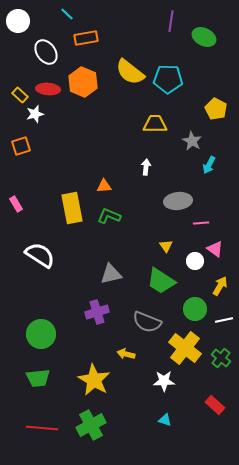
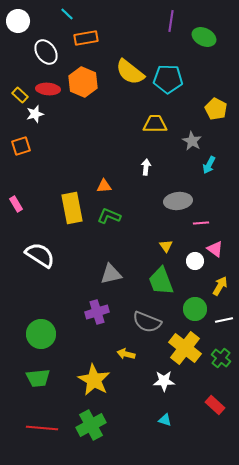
green trapezoid at (161, 281): rotated 36 degrees clockwise
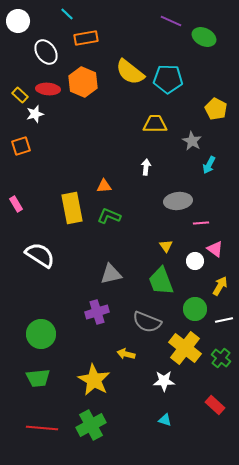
purple line at (171, 21): rotated 75 degrees counterclockwise
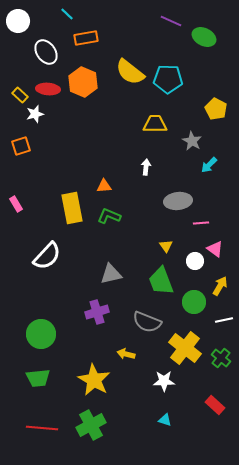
cyan arrow at (209, 165): rotated 18 degrees clockwise
white semicircle at (40, 255): moved 7 px right, 1 px down; rotated 100 degrees clockwise
green circle at (195, 309): moved 1 px left, 7 px up
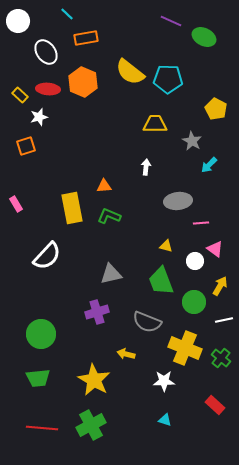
white star at (35, 114): moved 4 px right, 3 px down
orange square at (21, 146): moved 5 px right
yellow triangle at (166, 246): rotated 40 degrees counterclockwise
yellow cross at (185, 348): rotated 16 degrees counterclockwise
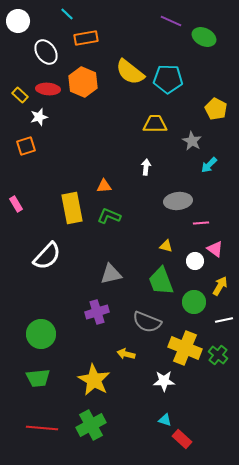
green cross at (221, 358): moved 3 px left, 3 px up
red rectangle at (215, 405): moved 33 px left, 34 px down
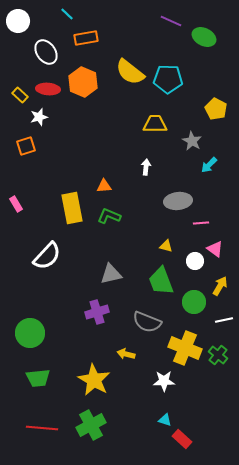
green circle at (41, 334): moved 11 px left, 1 px up
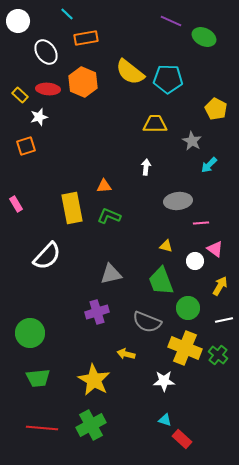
green circle at (194, 302): moved 6 px left, 6 px down
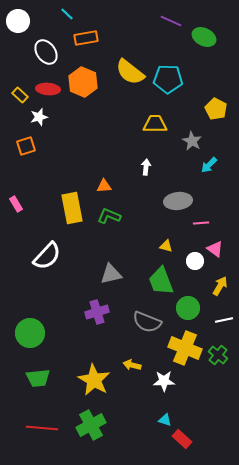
yellow arrow at (126, 354): moved 6 px right, 11 px down
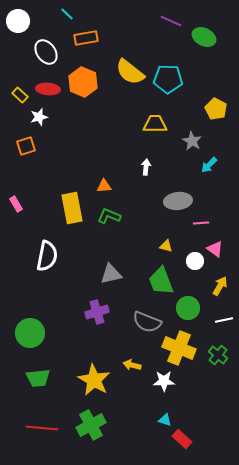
white semicircle at (47, 256): rotated 32 degrees counterclockwise
yellow cross at (185, 348): moved 6 px left
